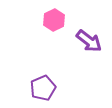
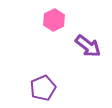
purple arrow: moved 1 px left, 5 px down
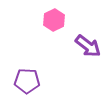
purple pentagon: moved 16 px left, 7 px up; rotated 25 degrees clockwise
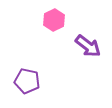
purple pentagon: rotated 10 degrees clockwise
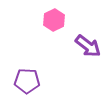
purple pentagon: rotated 10 degrees counterclockwise
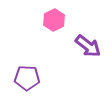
purple pentagon: moved 3 px up
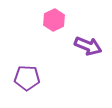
purple arrow: rotated 16 degrees counterclockwise
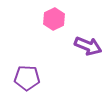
pink hexagon: moved 1 px up
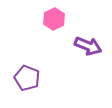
purple pentagon: rotated 20 degrees clockwise
